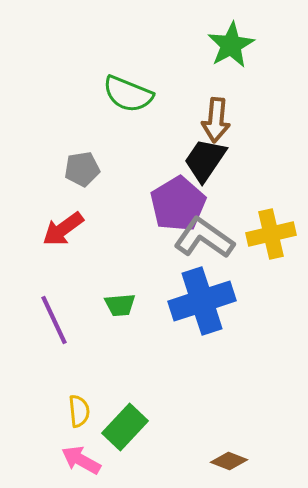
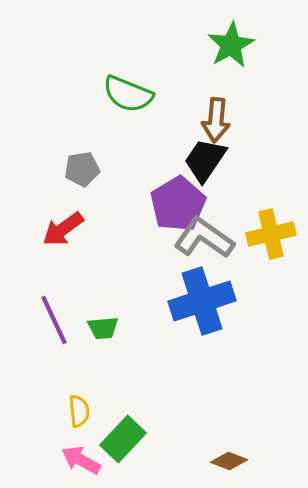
green trapezoid: moved 17 px left, 23 px down
green rectangle: moved 2 px left, 12 px down
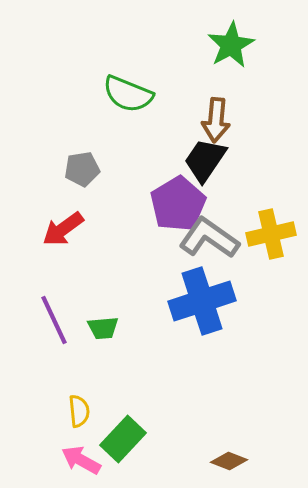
gray L-shape: moved 5 px right
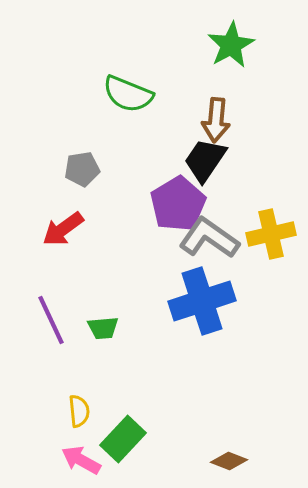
purple line: moved 3 px left
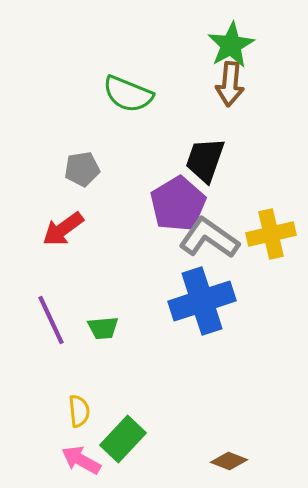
brown arrow: moved 14 px right, 36 px up
black trapezoid: rotated 15 degrees counterclockwise
